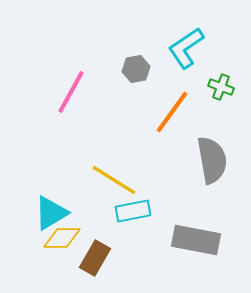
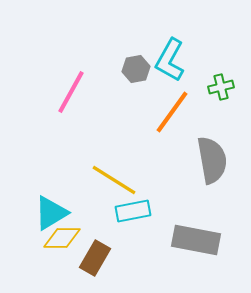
cyan L-shape: moved 16 px left, 12 px down; rotated 27 degrees counterclockwise
green cross: rotated 35 degrees counterclockwise
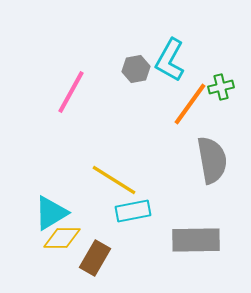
orange line: moved 18 px right, 8 px up
gray rectangle: rotated 12 degrees counterclockwise
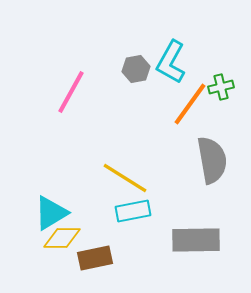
cyan L-shape: moved 1 px right, 2 px down
yellow line: moved 11 px right, 2 px up
brown rectangle: rotated 48 degrees clockwise
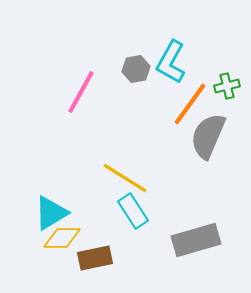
green cross: moved 6 px right, 1 px up
pink line: moved 10 px right
gray semicircle: moved 4 px left, 24 px up; rotated 147 degrees counterclockwise
cyan rectangle: rotated 68 degrees clockwise
gray rectangle: rotated 15 degrees counterclockwise
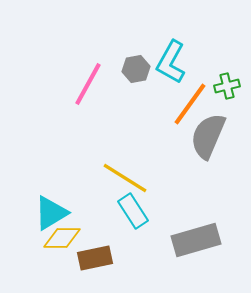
pink line: moved 7 px right, 8 px up
